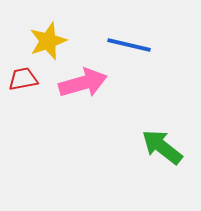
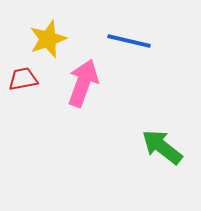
yellow star: moved 2 px up
blue line: moved 4 px up
pink arrow: rotated 54 degrees counterclockwise
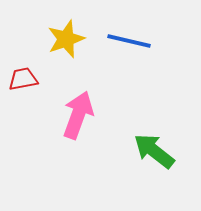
yellow star: moved 18 px right
pink arrow: moved 5 px left, 32 px down
green arrow: moved 8 px left, 4 px down
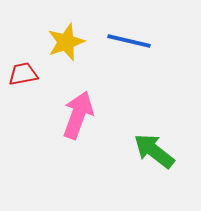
yellow star: moved 3 px down
red trapezoid: moved 5 px up
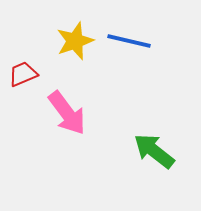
yellow star: moved 9 px right, 1 px up
red trapezoid: rotated 12 degrees counterclockwise
pink arrow: moved 11 px left, 2 px up; rotated 123 degrees clockwise
